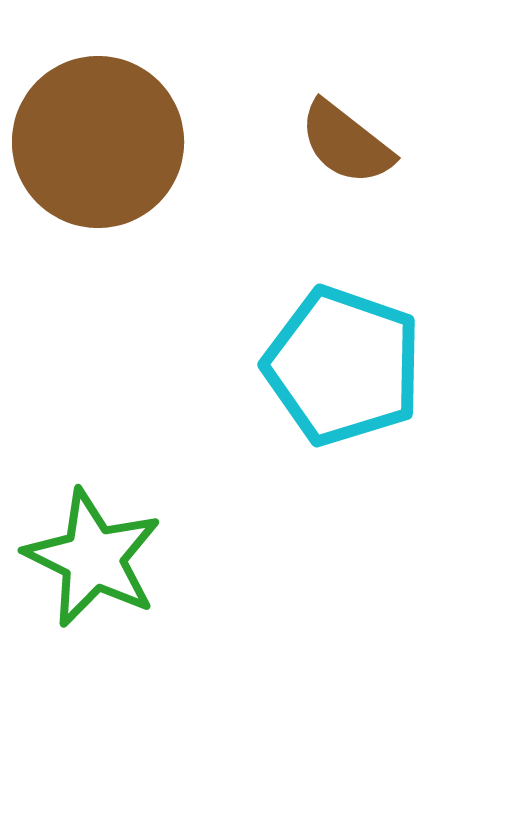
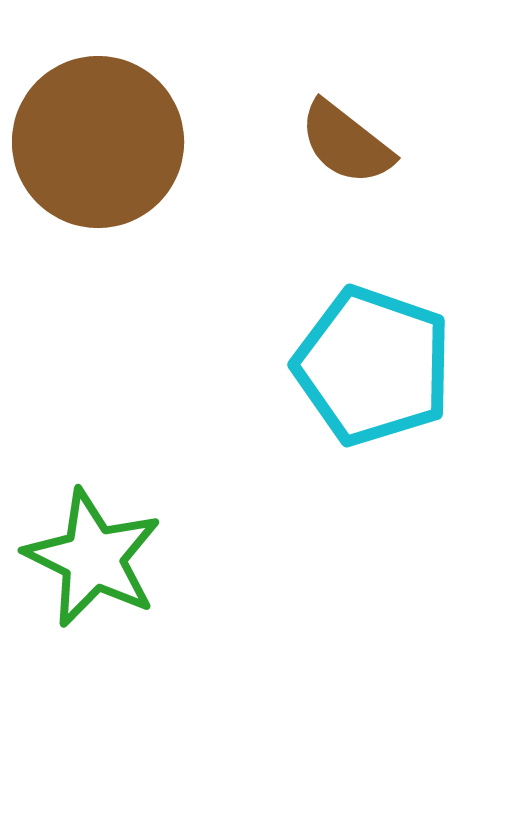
cyan pentagon: moved 30 px right
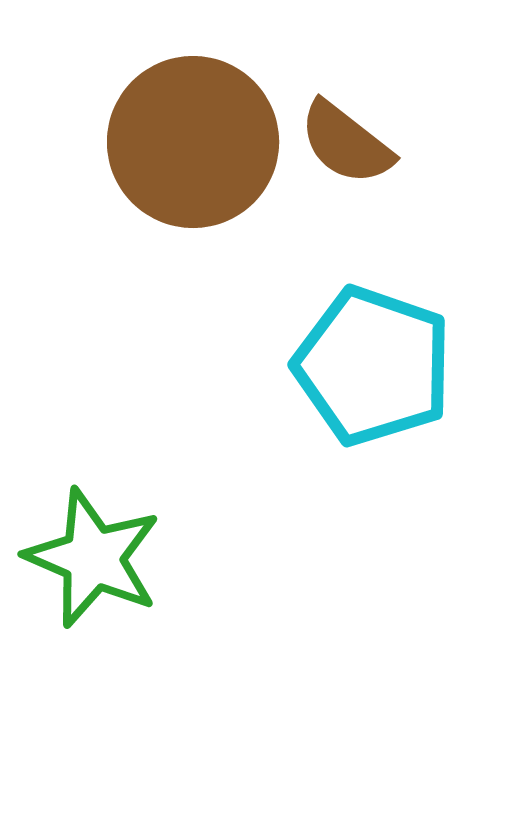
brown circle: moved 95 px right
green star: rotated 3 degrees counterclockwise
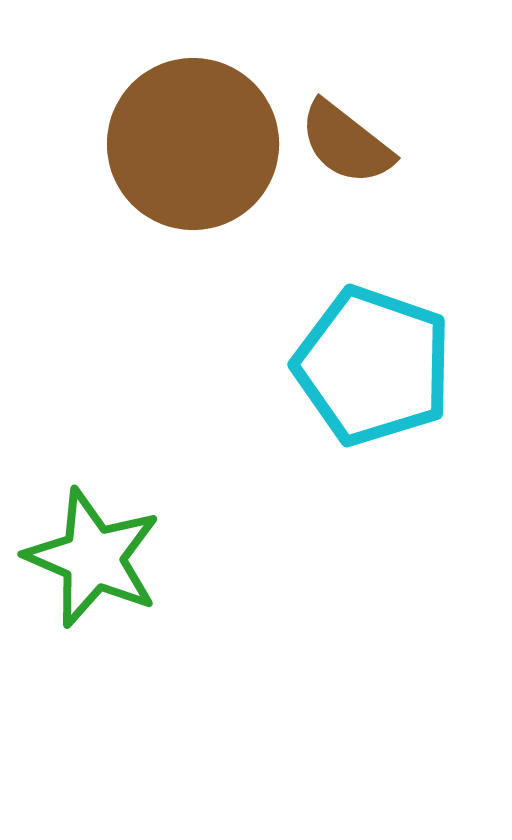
brown circle: moved 2 px down
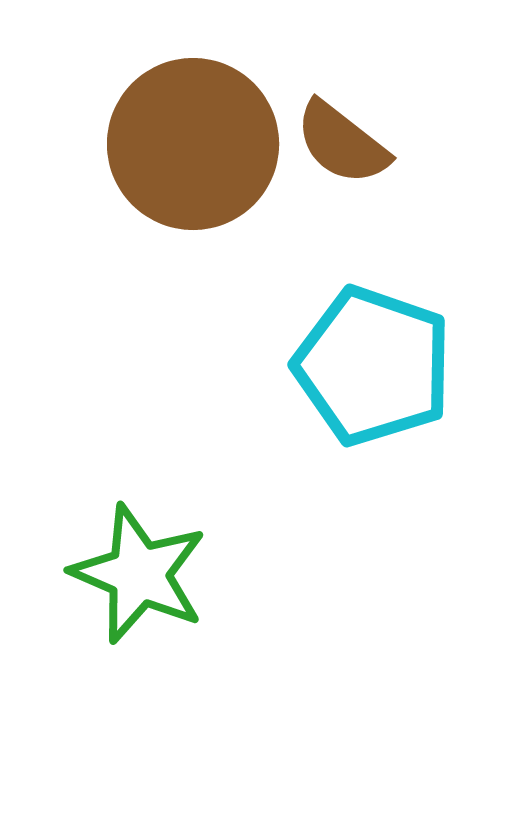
brown semicircle: moved 4 px left
green star: moved 46 px right, 16 px down
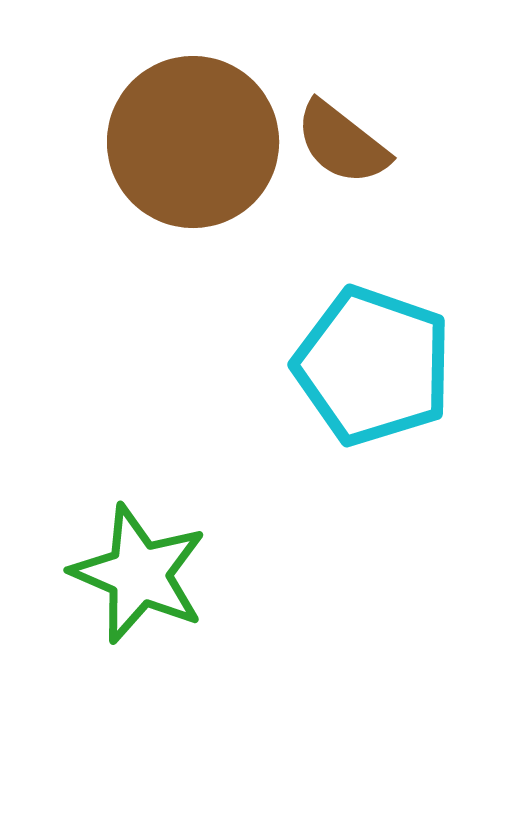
brown circle: moved 2 px up
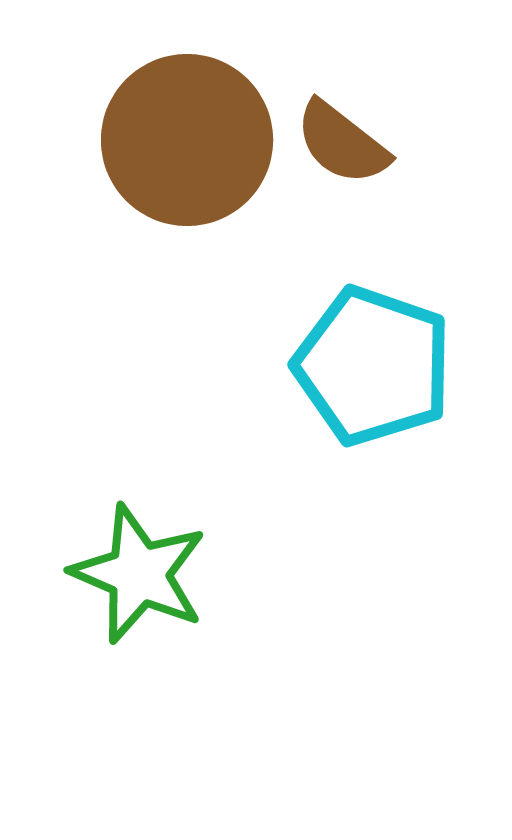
brown circle: moved 6 px left, 2 px up
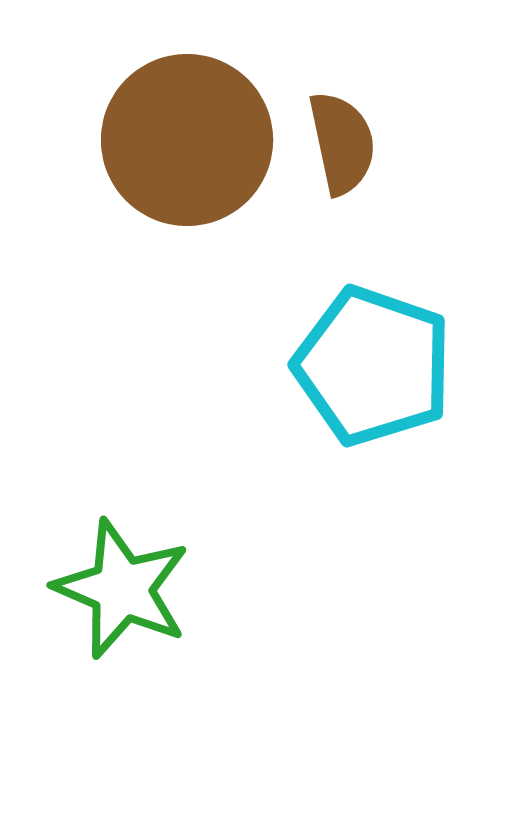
brown semicircle: rotated 140 degrees counterclockwise
green star: moved 17 px left, 15 px down
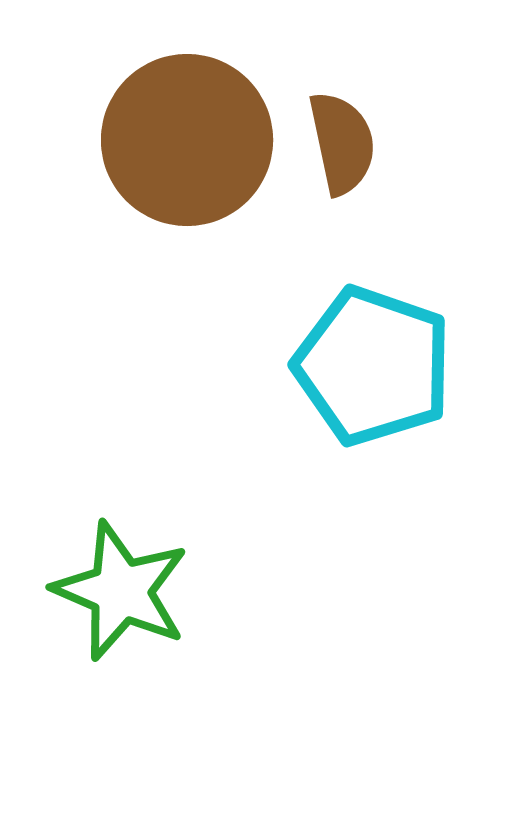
green star: moved 1 px left, 2 px down
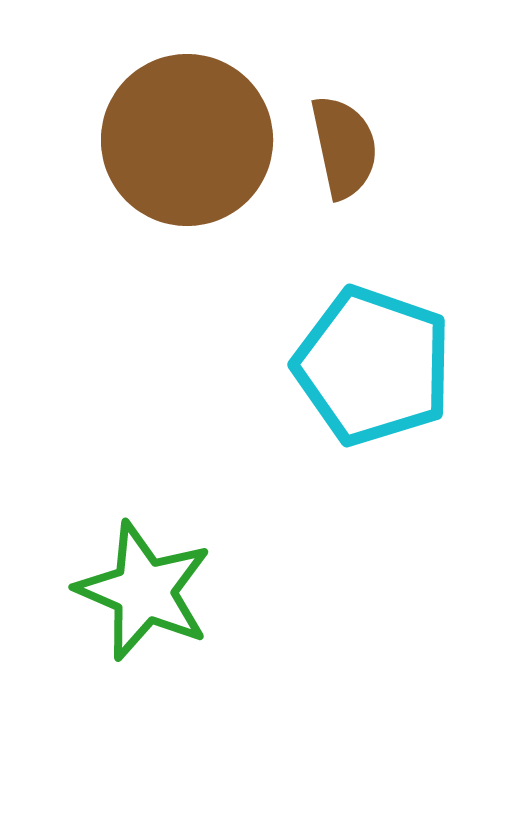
brown semicircle: moved 2 px right, 4 px down
green star: moved 23 px right
